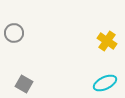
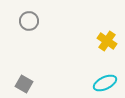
gray circle: moved 15 px right, 12 px up
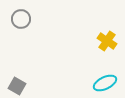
gray circle: moved 8 px left, 2 px up
gray square: moved 7 px left, 2 px down
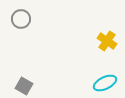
gray square: moved 7 px right
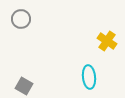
cyan ellipse: moved 16 px left, 6 px up; rotated 70 degrees counterclockwise
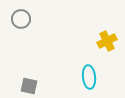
yellow cross: rotated 30 degrees clockwise
gray square: moved 5 px right; rotated 18 degrees counterclockwise
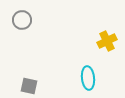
gray circle: moved 1 px right, 1 px down
cyan ellipse: moved 1 px left, 1 px down
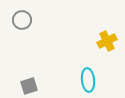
cyan ellipse: moved 2 px down
gray square: rotated 30 degrees counterclockwise
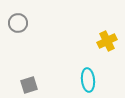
gray circle: moved 4 px left, 3 px down
gray square: moved 1 px up
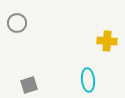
gray circle: moved 1 px left
yellow cross: rotated 30 degrees clockwise
